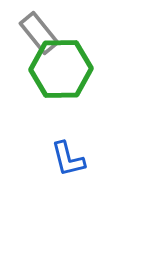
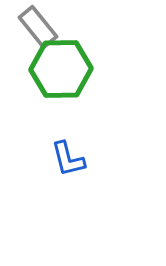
gray rectangle: moved 1 px left, 6 px up
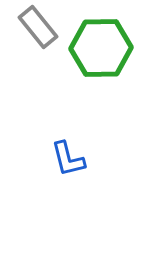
green hexagon: moved 40 px right, 21 px up
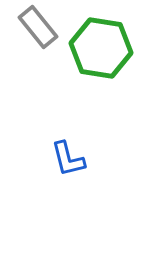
green hexagon: rotated 10 degrees clockwise
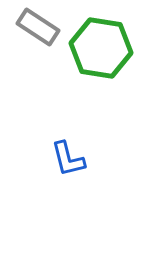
gray rectangle: rotated 18 degrees counterclockwise
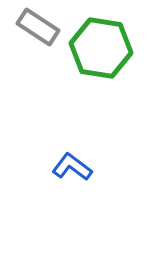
blue L-shape: moved 4 px right, 8 px down; rotated 141 degrees clockwise
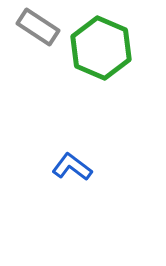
green hexagon: rotated 14 degrees clockwise
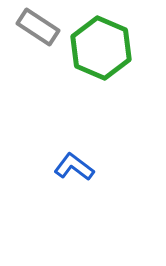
blue L-shape: moved 2 px right
